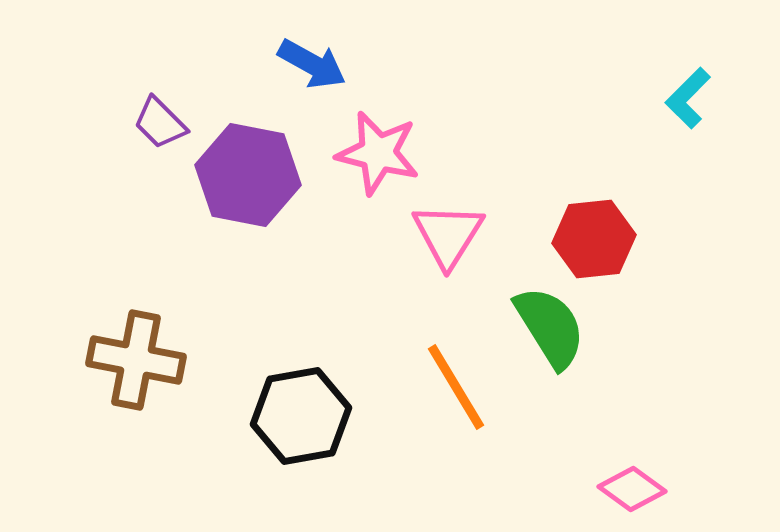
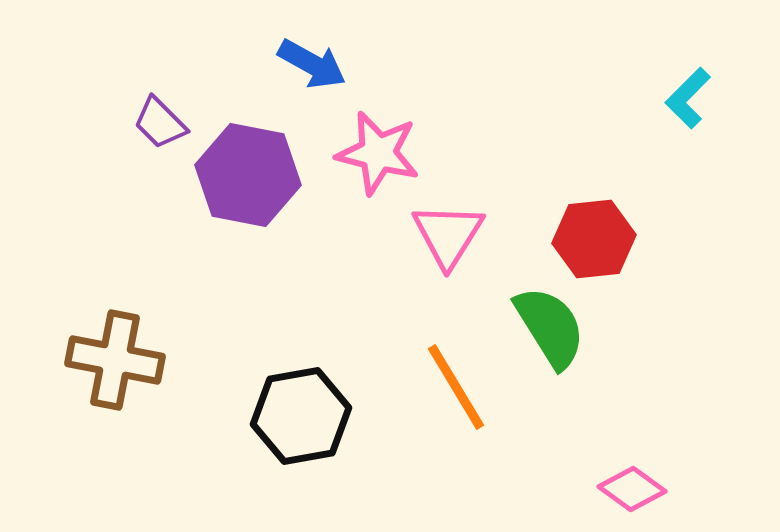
brown cross: moved 21 px left
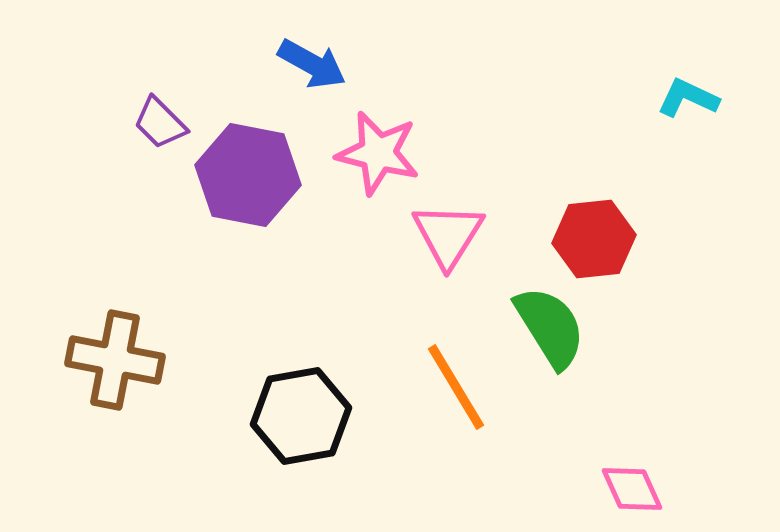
cyan L-shape: rotated 70 degrees clockwise
pink diamond: rotated 30 degrees clockwise
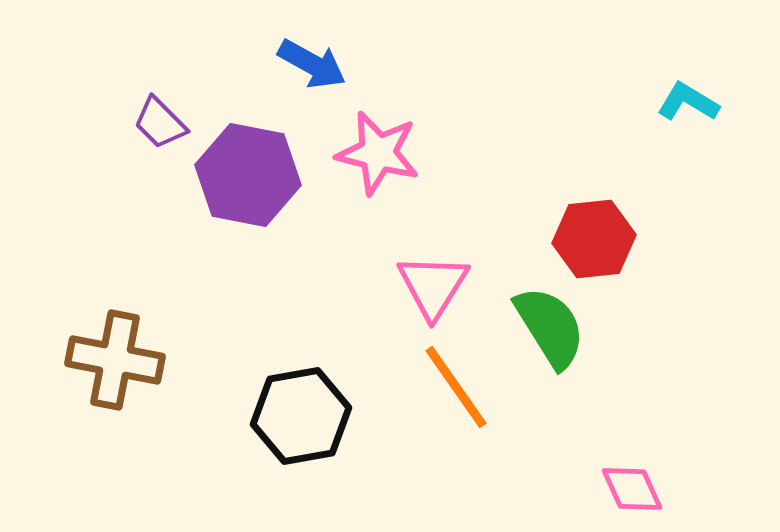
cyan L-shape: moved 4 px down; rotated 6 degrees clockwise
pink triangle: moved 15 px left, 51 px down
orange line: rotated 4 degrees counterclockwise
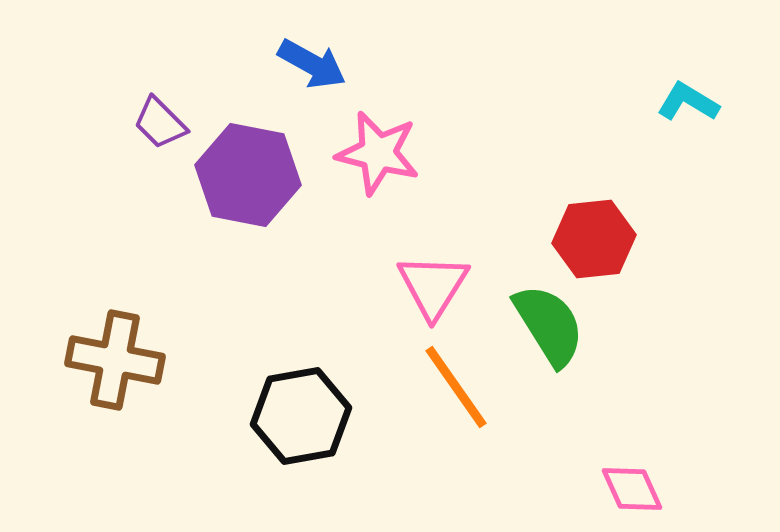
green semicircle: moved 1 px left, 2 px up
